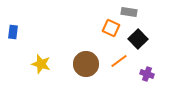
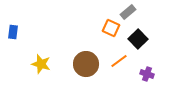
gray rectangle: moved 1 px left; rotated 49 degrees counterclockwise
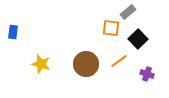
orange square: rotated 18 degrees counterclockwise
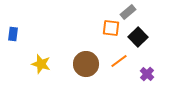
blue rectangle: moved 2 px down
black square: moved 2 px up
purple cross: rotated 24 degrees clockwise
